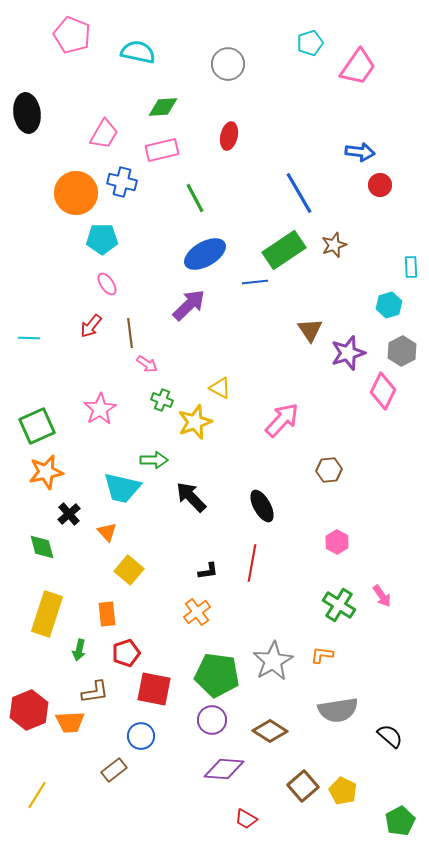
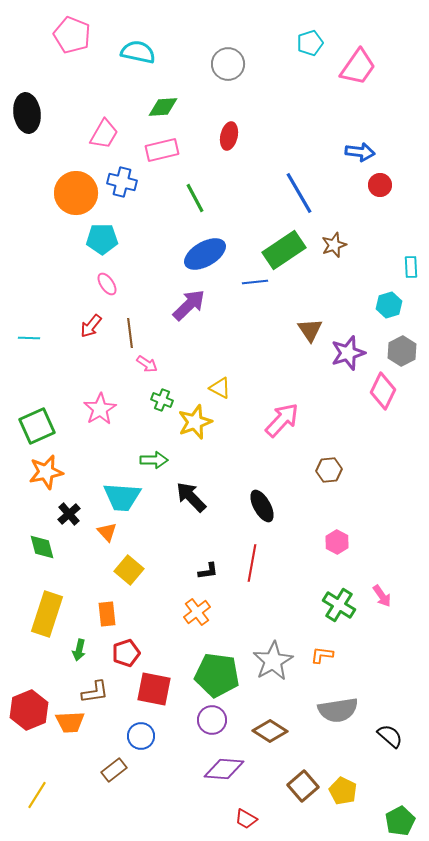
cyan trapezoid at (122, 488): moved 9 px down; rotated 9 degrees counterclockwise
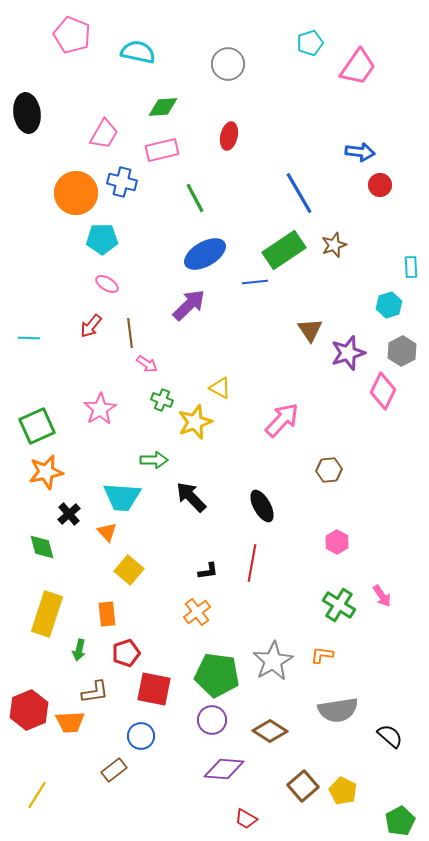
pink ellipse at (107, 284): rotated 25 degrees counterclockwise
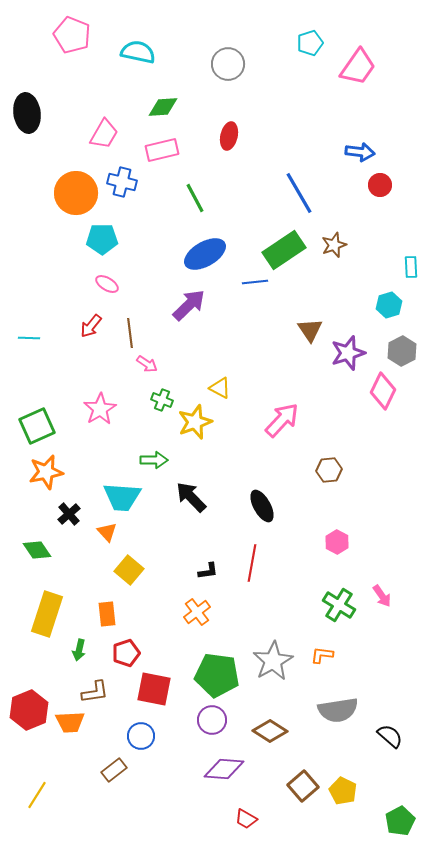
green diamond at (42, 547): moved 5 px left, 3 px down; rotated 20 degrees counterclockwise
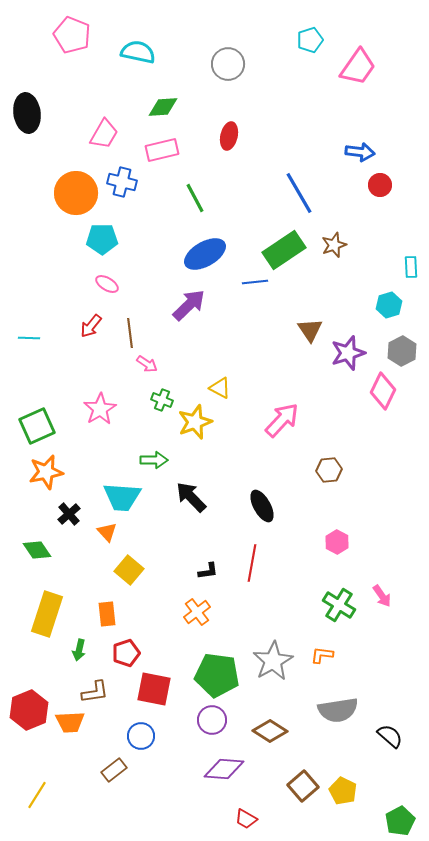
cyan pentagon at (310, 43): moved 3 px up
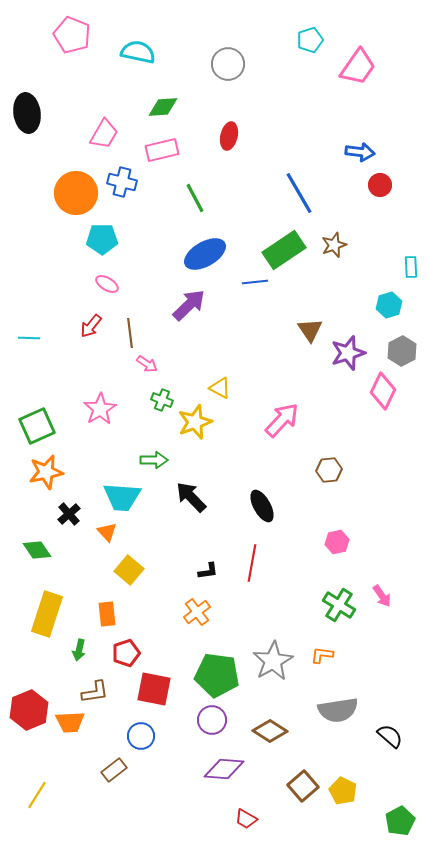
pink hexagon at (337, 542): rotated 20 degrees clockwise
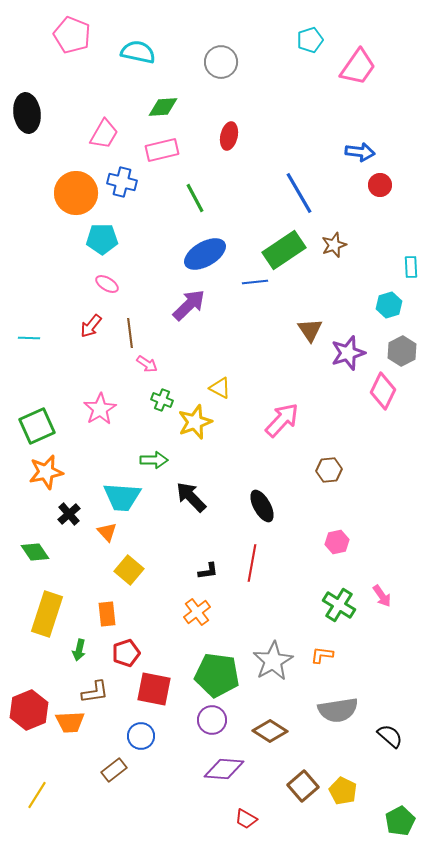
gray circle at (228, 64): moved 7 px left, 2 px up
green diamond at (37, 550): moved 2 px left, 2 px down
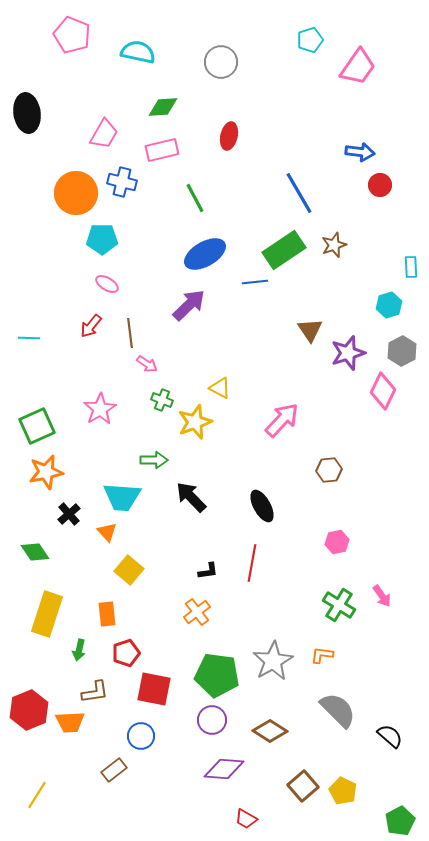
gray semicircle at (338, 710): rotated 126 degrees counterclockwise
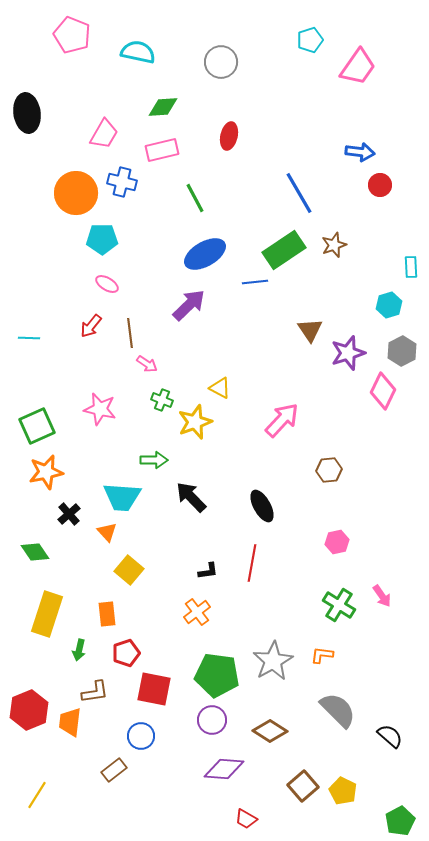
pink star at (100, 409): rotated 28 degrees counterclockwise
orange trapezoid at (70, 722): rotated 100 degrees clockwise
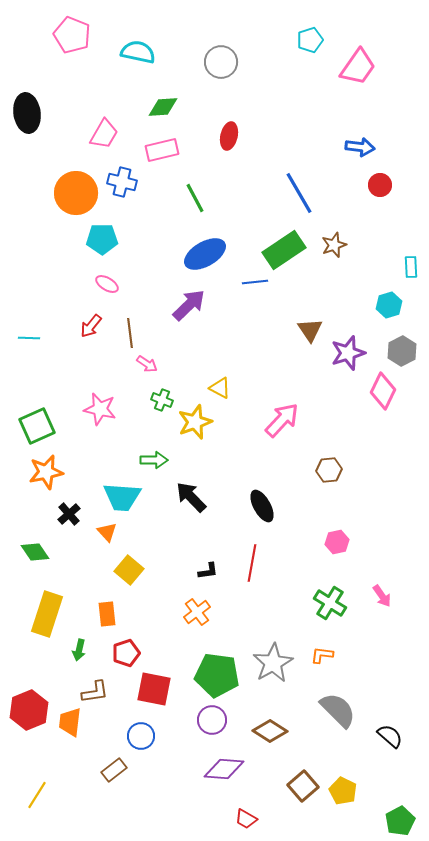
blue arrow at (360, 152): moved 5 px up
green cross at (339, 605): moved 9 px left, 2 px up
gray star at (273, 661): moved 2 px down
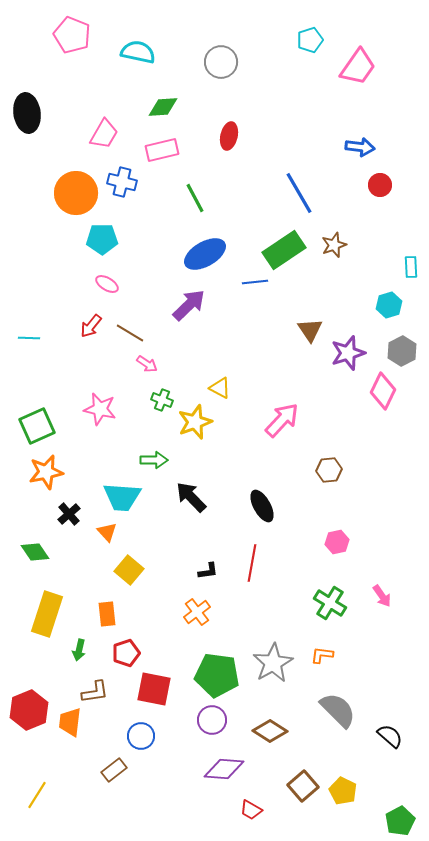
brown line at (130, 333): rotated 52 degrees counterclockwise
red trapezoid at (246, 819): moved 5 px right, 9 px up
